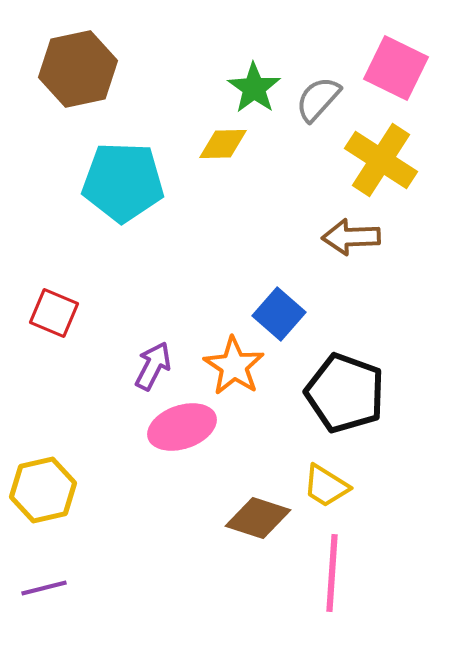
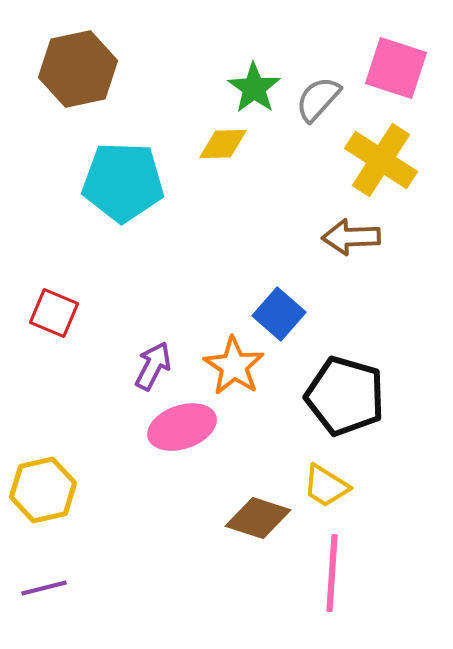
pink square: rotated 8 degrees counterclockwise
black pentagon: moved 3 px down; rotated 4 degrees counterclockwise
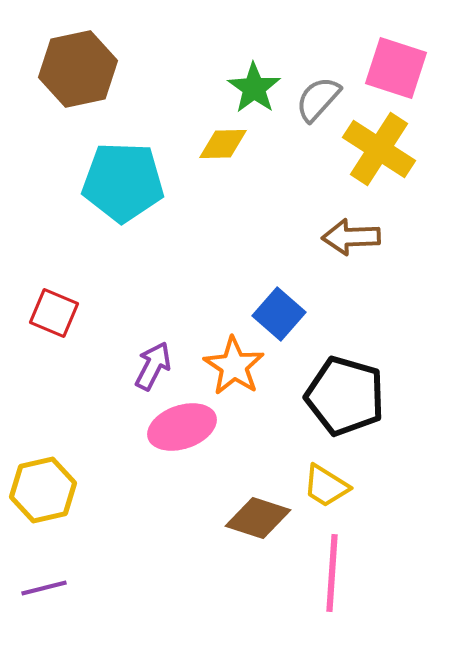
yellow cross: moved 2 px left, 11 px up
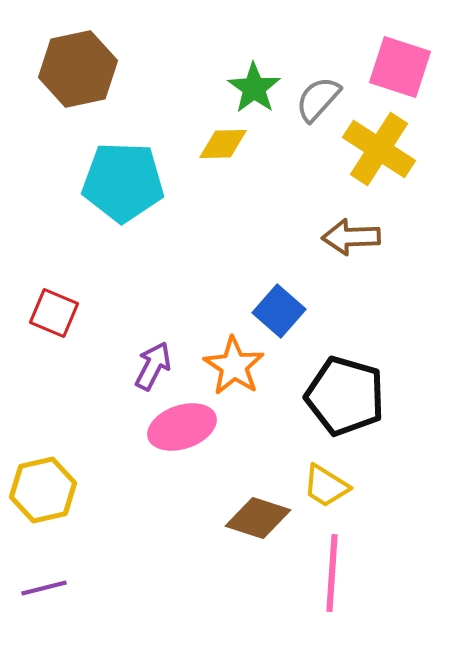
pink square: moved 4 px right, 1 px up
blue square: moved 3 px up
